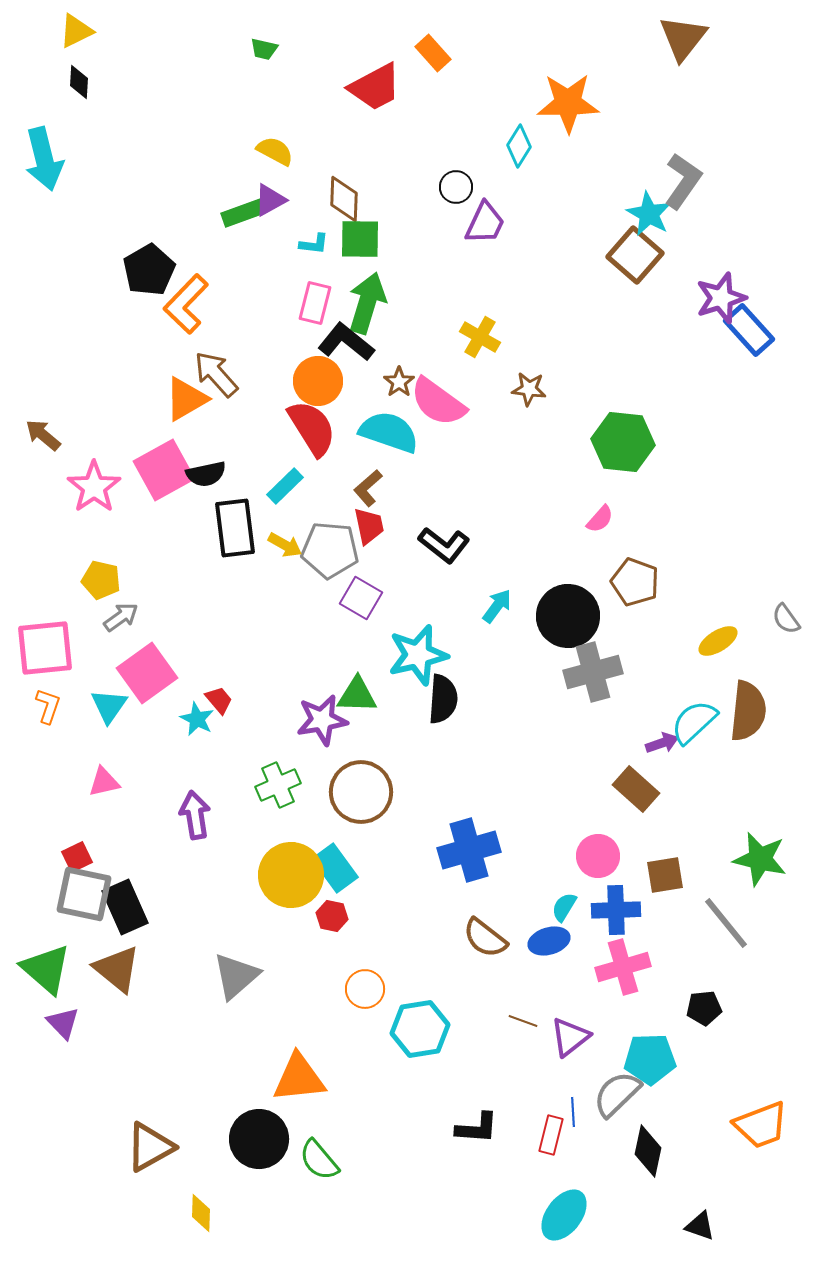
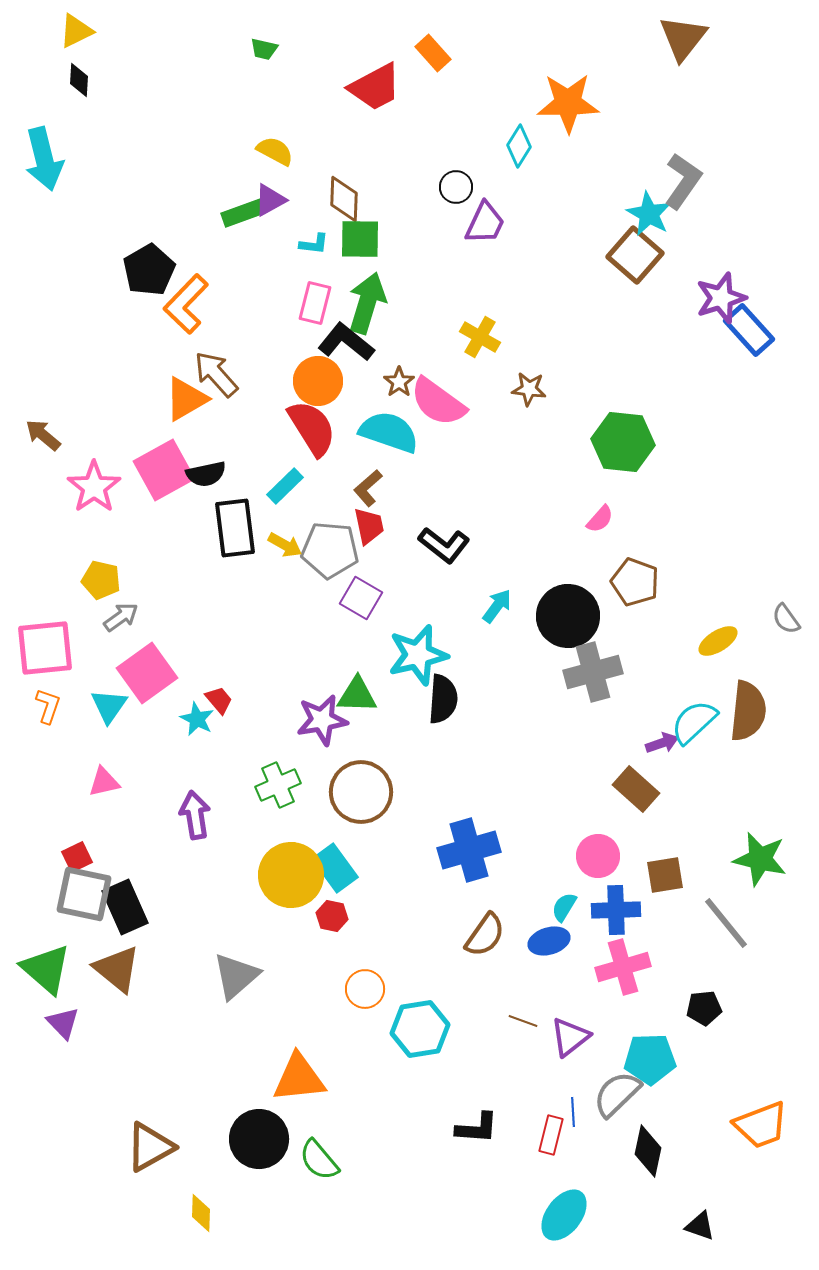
black diamond at (79, 82): moved 2 px up
brown semicircle at (485, 938): moved 3 px up; rotated 93 degrees counterclockwise
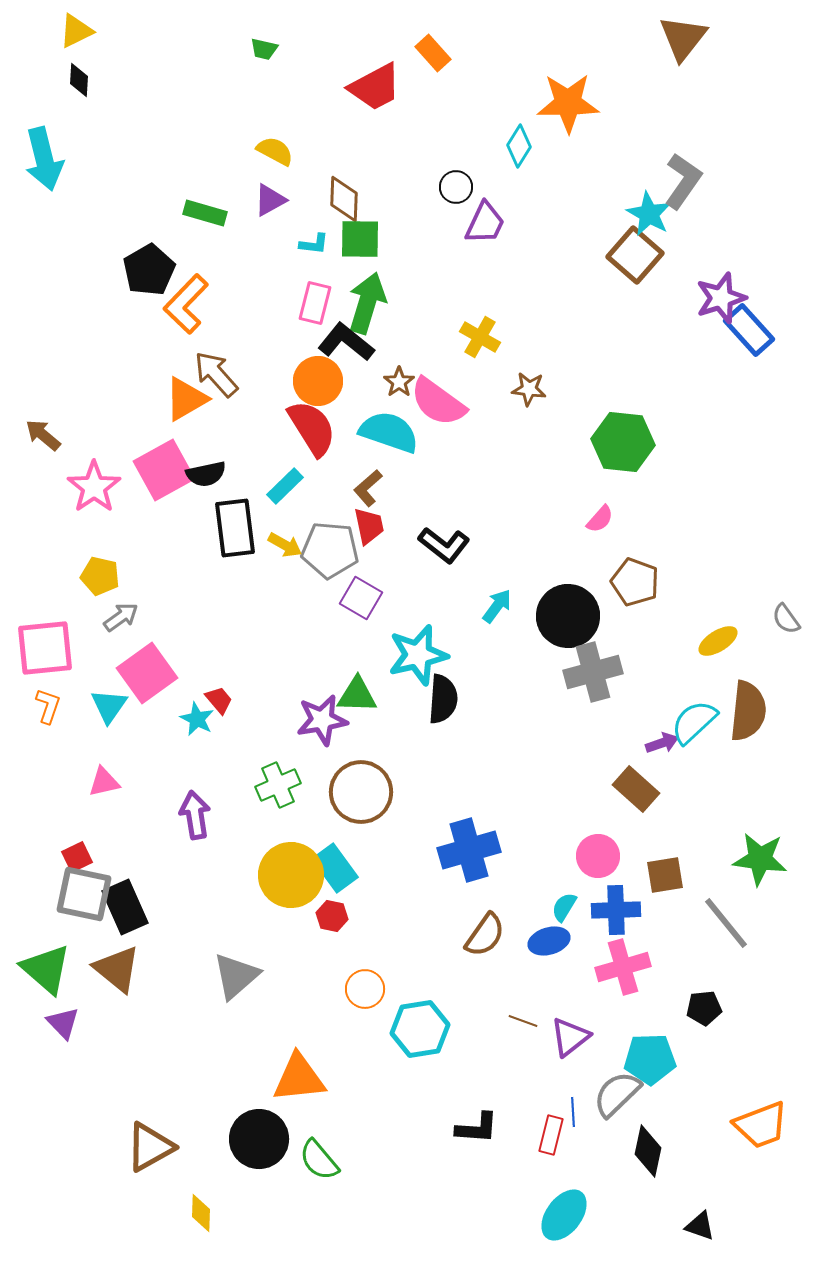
green rectangle at (243, 213): moved 38 px left; rotated 36 degrees clockwise
yellow pentagon at (101, 580): moved 1 px left, 4 px up
green star at (760, 859): rotated 6 degrees counterclockwise
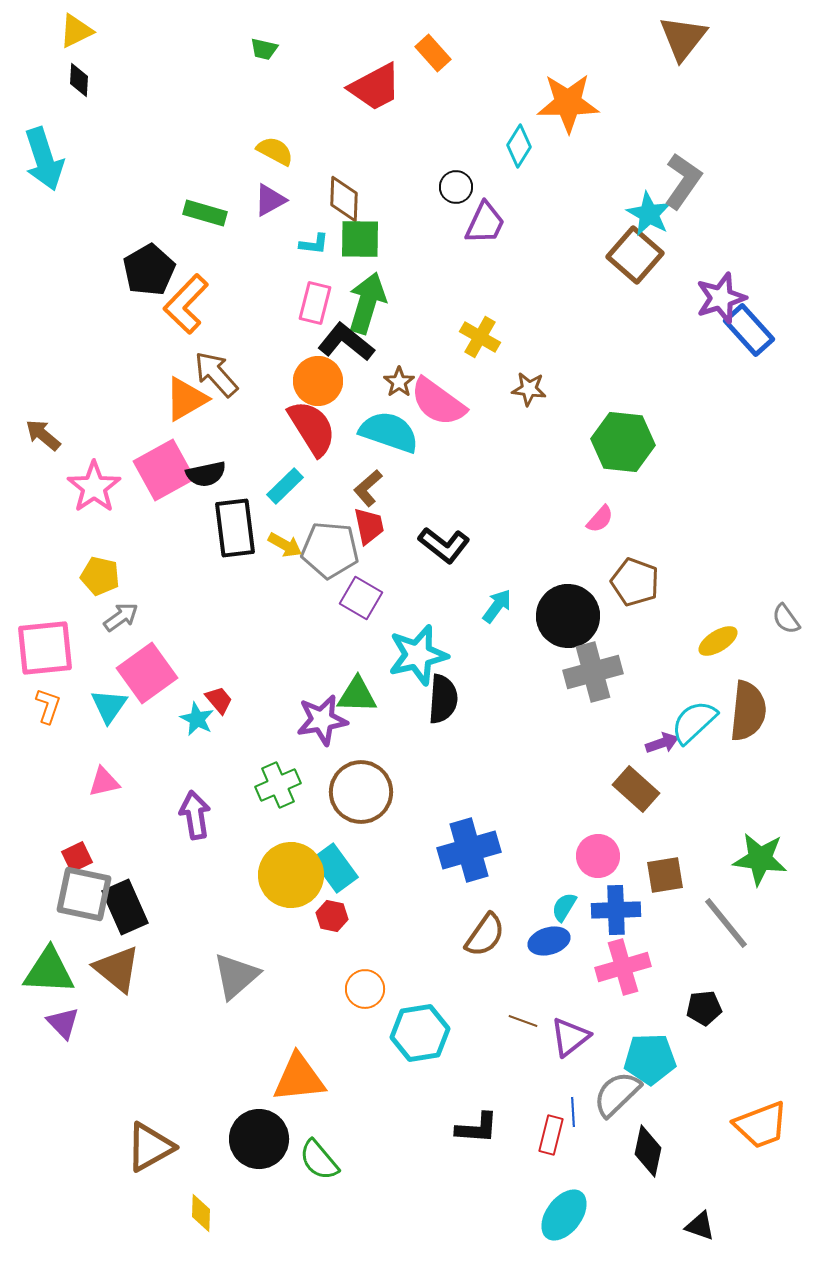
cyan arrow at (44, 159): rotated 4 degrees counterclockwise
green triangle at (46, 969): moved 3 px right, 2 px down; rotated 38 degrees counterclockwise
cyan hexagon at (420, 1029): moved 4 px down
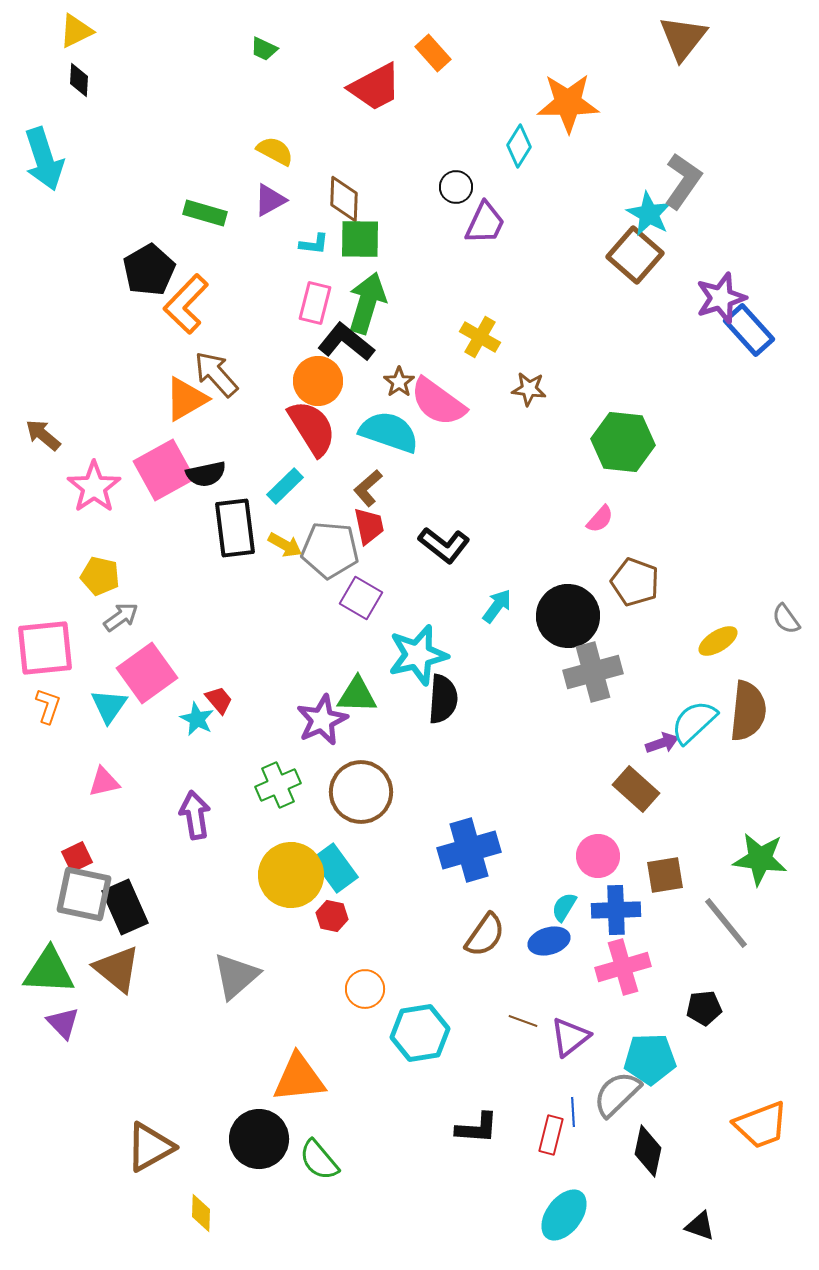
green trapezoid at (264, 49): rotated 12 degrees clockwise
purple star at (322, 720): rotated 15 degrees counterclockwise
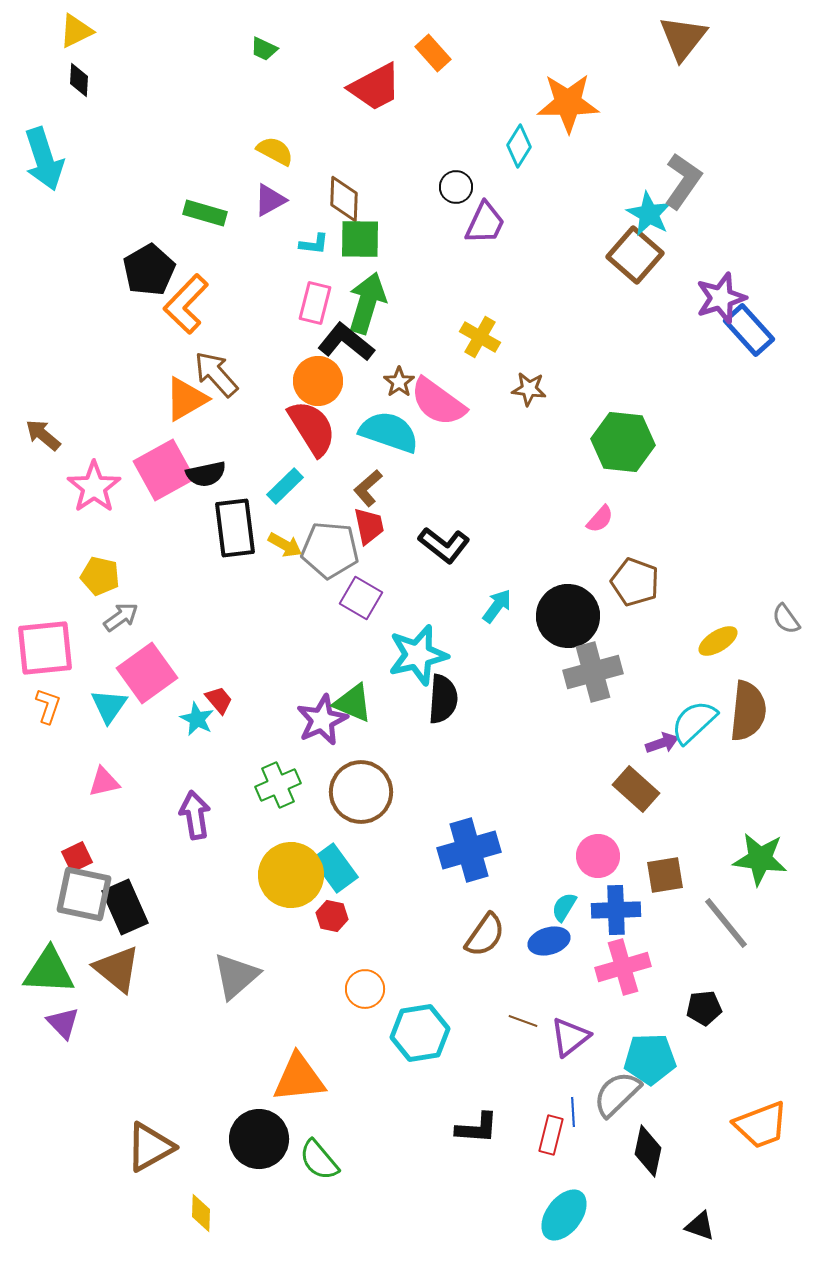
green triangle at (357, 695): moved 4 px left, 8 px down; rotated 21 degrees clockwise
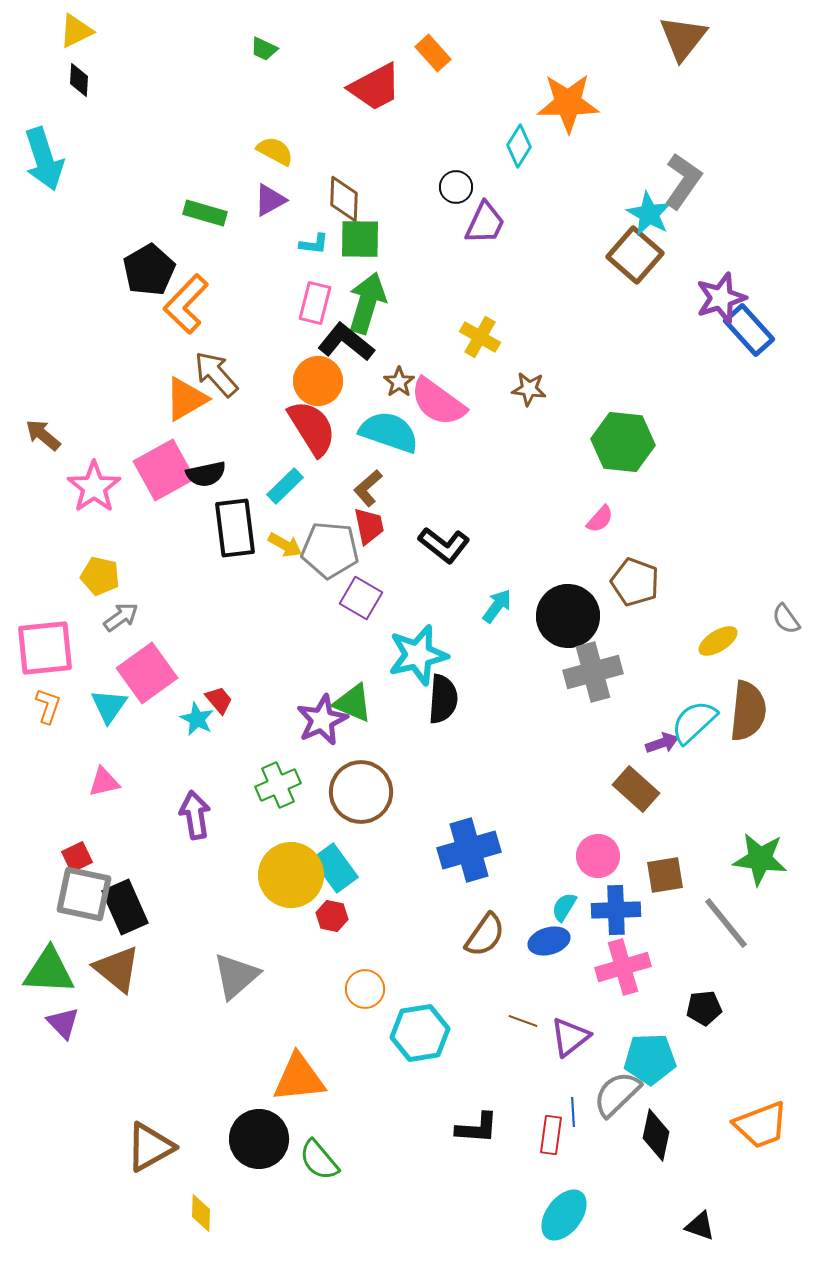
red rectangle at (551, 1135): rotated 6 degrees counterclockwise
black diamond at (648, 1151): moved 8 px right, 16 px up
